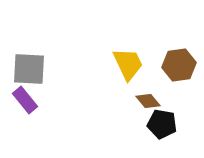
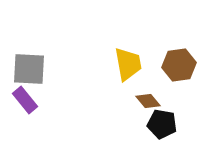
yellow trapezoid: rotated 15 degrees clockwise
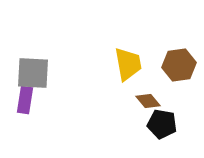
gray square: moved 4 px right, 4 px down
purple rectangle: rotated 48 degrees clockwise
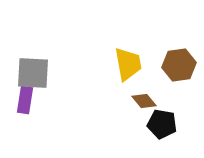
brown diamond: moved 4 px left
